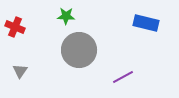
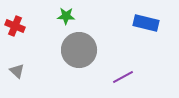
red cross: moved 1 px up
gray triangle: moved 3 px left; rotated 21 degrees counterclockwise
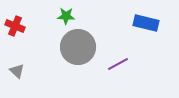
gray circle: moved 1 px left, 3 px up
purple line: moved 5 px left, 13 px up
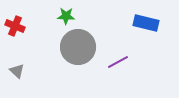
purple line: moved 2 px up
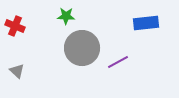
blue rectangle: rotated 20 degrees counterclockwise
gray circle: moved 4 px right, 1 px down
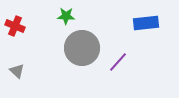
purple line: rotated 20 degrees counterclockwise
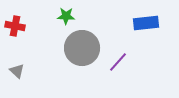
red cross: rotated 12 degrees counterclockwise
